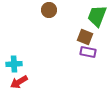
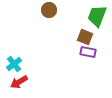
cyan cross: rotated 35 degrees counterclockwise
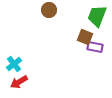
purple rectangle: moved 7 px right, 5 px up
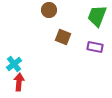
brown square: moved 22 px left
red arrow: rotated 126 degrees clockwise
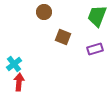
brown circle: moved 5 px left, 2 px down
purple rectangle: moved 2 px down; rotated 28 degrees counterclockwise
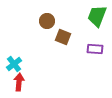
brown circle: moved 3 px right, 9 px down
purple rectangle: rotated 21 degrees clockwise
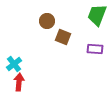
green trapezoid: moved 1 px up
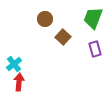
green trapezoid: moved 4 px left, 3 px down
brown circle: moved 2 px left, 2 px up
brown square: rotated 21 degrees clockwise
purple rectangle: rotated 70 degrees clockwise
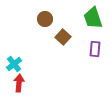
green trapezoid: rotated 40 degrees counterclockwise
purple rectangle: rotated 21 degrees clockwise
red arrow: moved 1 px down
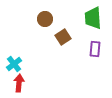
green trapezoid: rotated 15 degrees clockwise
brown square: rotated 14 degrees clockwise
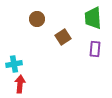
brown circle: moved 8 px left
cyan cross: rotated 28 degrees clockwise
red arrow: moved 1 px right, 1 px down
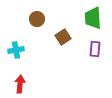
cyan cross: moved 2 px right, 14 px up
